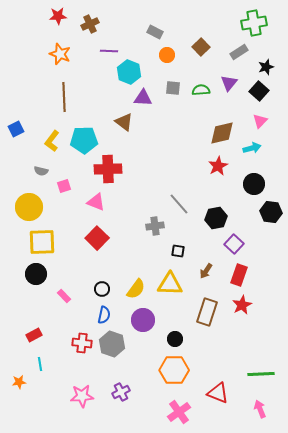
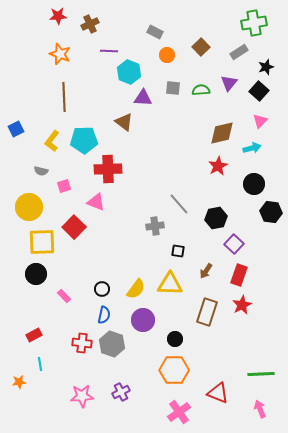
red square at (97, 238): moved 23 px left, 11 px up
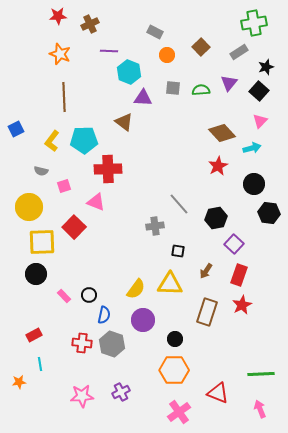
brown diamond at (222, 133): rotated 60 degrees clockwise
black hexagon at (271, 212): moved 2 px left, 1 px down
black circle at (102, 289): moved 13 px left, 6 px down
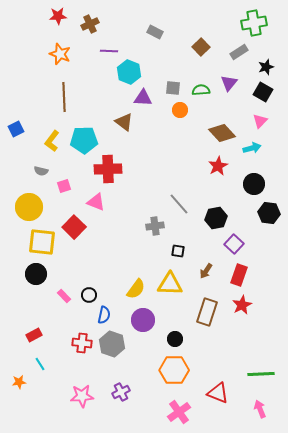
orange circle at (167, 55): moved 13 px right, 55 px down
black square at (259, 91): moved 4 px right, 1 px down; rotated 12 degrees counterclockwise
yellow square at (42, 242): rotated 8 degrees clockwise
cyan line at (40, 364): rotated 24 degrees counterclockwise
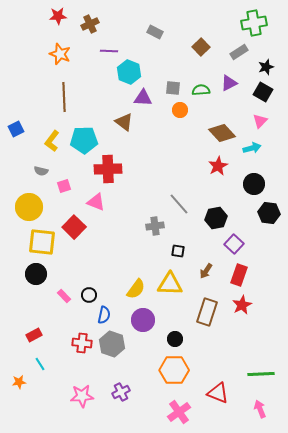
purple triangle at (229, 83): rotated 24 degrees clockwise
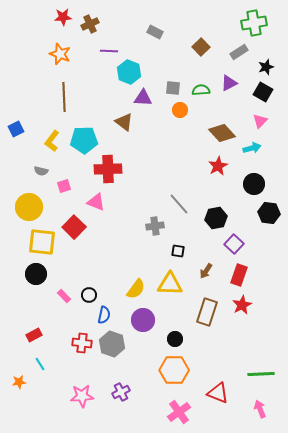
red star at (58, 16): moved 5 px right, 1 px down
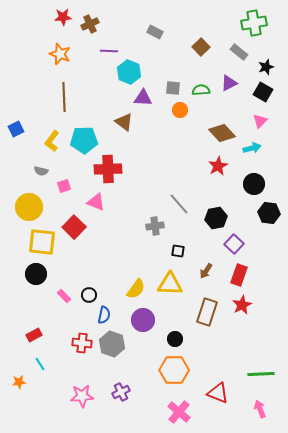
gray rectangle at (239, 52): rotated 72 degrees clockwise
pink cross at (179, 412): rotated 15 degrees counterclockwise
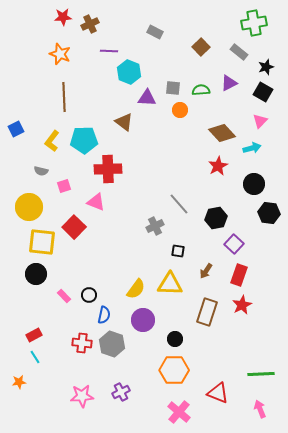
purple triangle at (143, 98): moved 4 px right
gray cross at (155, 226): rotated 18 degrees counterclockwise
cyan line at (40, 364): moved 5 px left, 7 px up
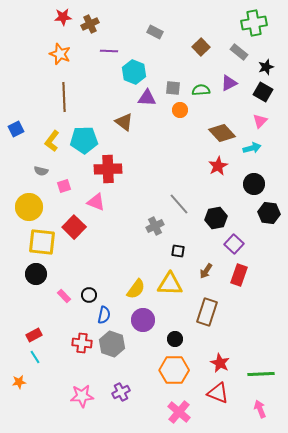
cyan hexagon at (129, 72): moved 5 px right
red star at (242, 305): moved 22 px left, 58 px down; rotated 18 degrees counterclockwise
